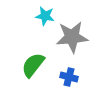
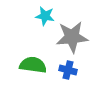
green semicircle: rotated 60 degrees clockwise
blue cross: moved 1 px left, 7 px up
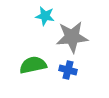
green semicircle: rotated 20 degrees counterclockwise
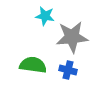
green semicircle: rotated 20 degrees clockwise
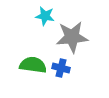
blue cross: moved 7 px left, 2 px up
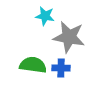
gray star: moved 3 px left; rotated 16 degrees clockwise
blue cross: rotated 12 degrees counterclockwise
